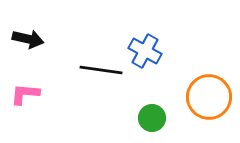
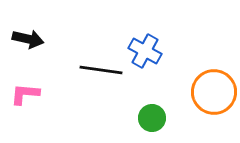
orange circle: moved 5 px right, 5 px up
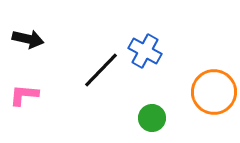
black line: rotated 54 degrees counterclockwise
pink L-shape: moved 1 px left, 1 px down
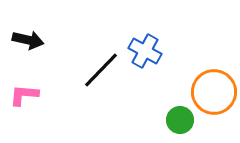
black arrow: moved 1 px down
green circle: moved 28 px right, 2 px down
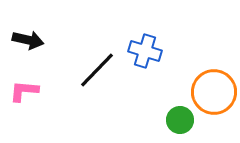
blue cross: rotated 12 degrees counterclockwise
black line: moved 4 px left
pink L-shape: moved 4 px up
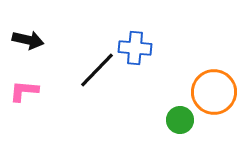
blue cross: moved 10 px left, 3 px up; rotated 12 degrees counterclockwise
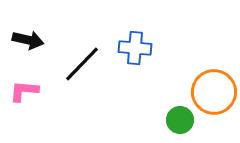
black line: moved 15 px left, 6 px up
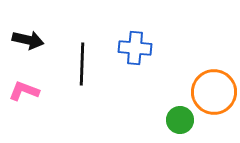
black line: rotated 42 degrees counterclockwise
pink L-shape: rotated 16 degrees clockwise
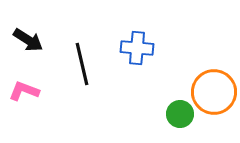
black arrow: rotated 20 degrees clockwise
blue cross: moved 2 px right
black line: rotated 15 degrees counterclockwise
green circle: moved 6 px up
